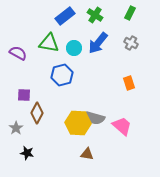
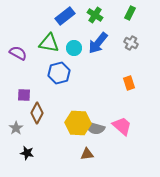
blue hexagon: moved 3 px left, 2 px up
gray semicircle: moved 10 px down
brown triangle: rotated 16 degrees counterclockwise
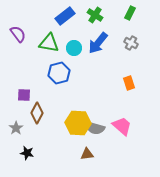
purple semicircle: moved 19 px up; rotated 24 degrees clockwise
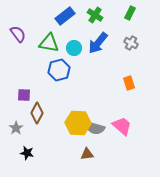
blue hexagon: moved 3 px up
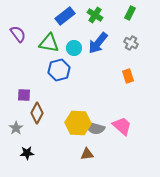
orange rectangle: moved 1 px left, 7 px up
black star: rotated 16 degrees counterclockwise
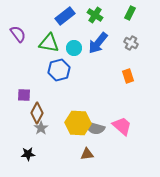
gray star: moved 25 px right
black star: moved 1 px right, 1 px down
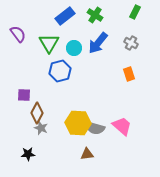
green rectangle: moved 5 px right, 1 px up
green triangle: rotated 50 degrees clockwise
blue hexagon: moved 1 px right, 1 px down
orange rectangle: moved 1 px right, 2 px up
gray star: rotated 16 degrees counterclockwise
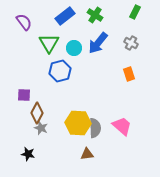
purple semicircle: moved 6 px right, 12 px up
gray semicircle: rotated 108 degrees counterclockwise
black star: rotated 16 degrees clockwise
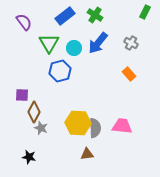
green rectangle: moved 10 px right
orange rectangle: rotated 24 degrees counterclockwise
purple square: moved 2 px left
brown diamond: moved 3 px left, 1 px up
pink trapezoid: rotated 35 degrees counterclockwise
black star: moved 1 px right, 3 px down
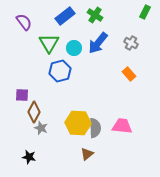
brown triangle: rotated 32 degrees counterclockwise
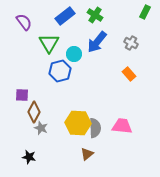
blue arrow: moved 1 px left, 1 px up
cyan circle: moved 6 px down
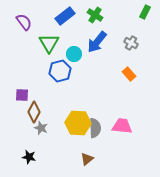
brown triangle: moved 5 px down
